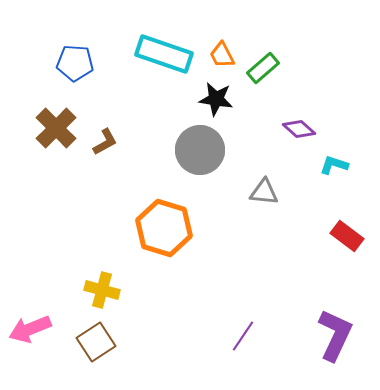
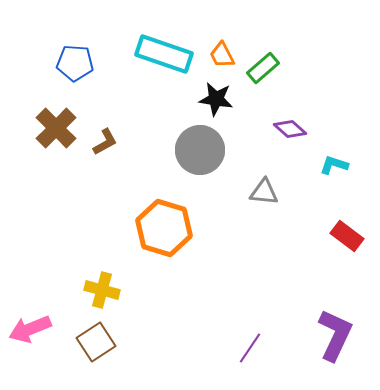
purple diamond: moved 9 px left
purple line: moved 7 px right, 12 px down
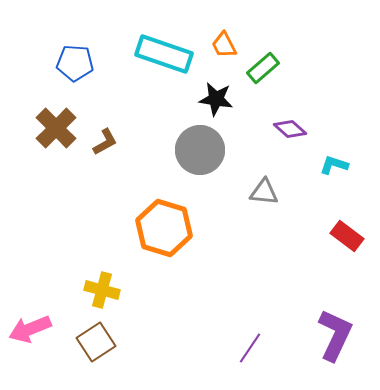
orange trapezoid: moved 2 px right, 10 px up
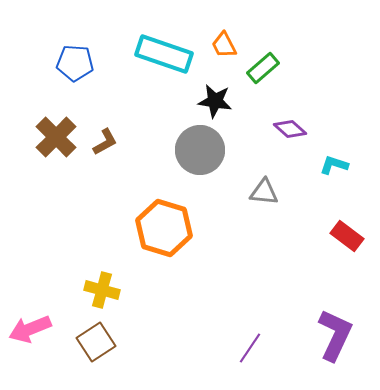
black star: moved 1 px left, 2 px down
brown cross: moved 9 px down
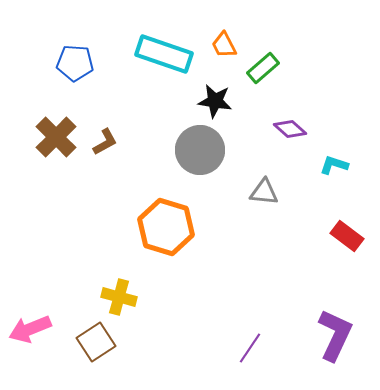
orange hexagon: moved 2 px right, 1 px up
yellow cross: moved 17 px right, 7 px down
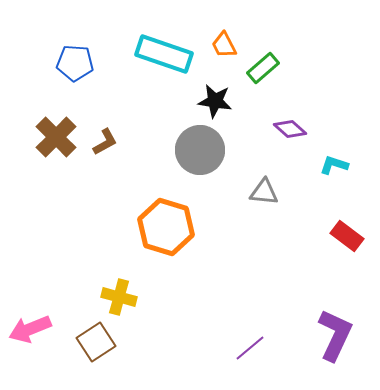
purple line: rotated 16 degrees clockwise
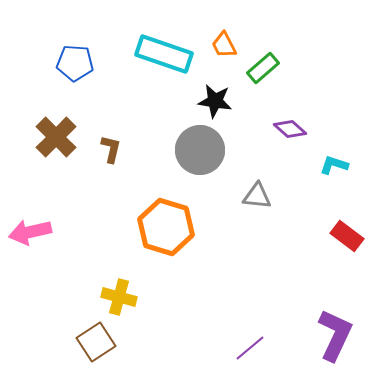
brown L-shape: moved 6 px right, 7 px down; rotated 48 degrees counterclockwise
gray triangle: moved 7 px left, 4 px down
pink arrow: moved 97 px up; rotated 9 degrees clockwise
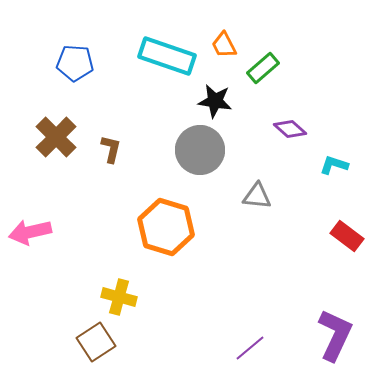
cyan rectangle: moved 3 px right, 2 px down
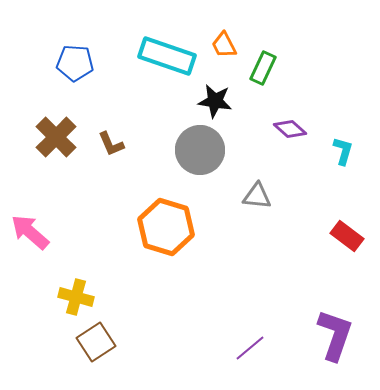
green rectangle: rotated 24 degrees counterclockwise
brown L-shape: moved 5 px up; rotated 144 degrees clockwise
cyan L-shape: moved 9 px right, 14 px up; rotated 88 degrees clockwise
pink arrow: rotated 54 degrees clockwise
yellow cross: moved 43 px left
purple L-shape: rotated 6 degrees counterclockwise
